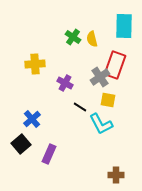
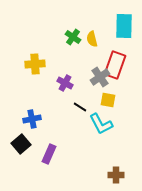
blue cross: rotated 30 degrees clockwise
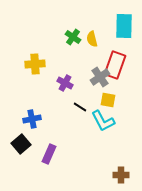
cyan L-shape: moved 2 px right, 3 px up
brown cross: moved 5 px right
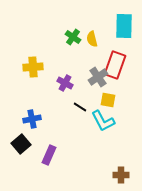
yellow cross: moved 2 px left, 3 px down
gray cross: moved 2 px left
purple rectangle: moved 1 px down
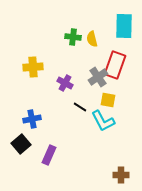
green cross: rotated 28 degrees counterclockwise
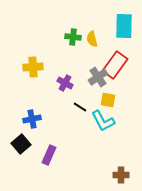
red rectangle: rotated 16 degrees clockwise
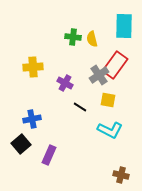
gray cross: moved 1 px right, 2 px up
cyan L-shape: moved 7 px right, 9 px down; rotated 35 degrees counterclockwise
brown cross: rotated 14 degrees clockwise
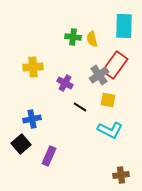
purple rectangle: moved 1 px down
brown cross: rotated 21 degrees counterclockwise
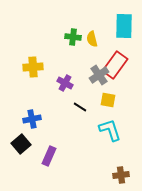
cyan L-shape: rotated 135 degrees counterclockwise
